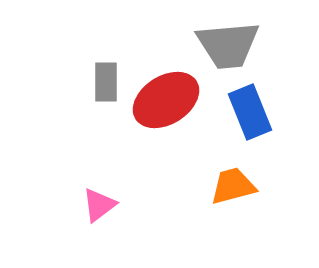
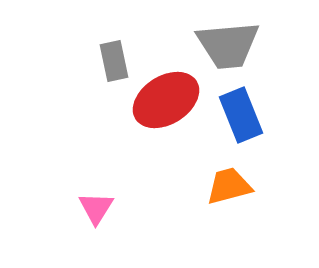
gray rectangle: moved 8 px right, 21 px up; rotated 12 degrees counterclockwise
blue rectangle: moved 9 px left, 3 px down
orange trapezoid: moved 4 px left
pink triangle: moved 3 px left, 3 px down; rotated 21 degrees counterclockwise
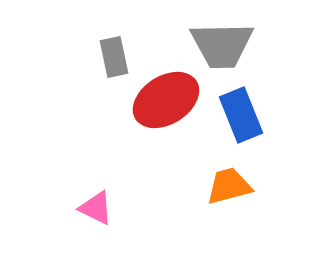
gray trapezoid: moved 6 px left; rotated 4 degrees clockwise
gray rectangle: moved 4 px up
pink triangle: rotated 36 degrees counterclockwise
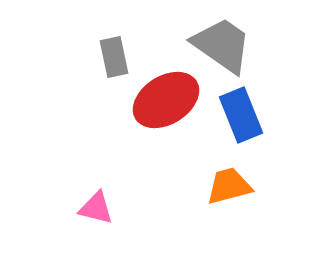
gray trapezoid: rotated 144 degrees counterclockwise
pink triangle: rotated 12 degrees counterclockwise
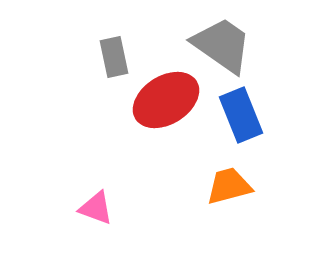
pink triangle: rotated 6 degrees clockwise
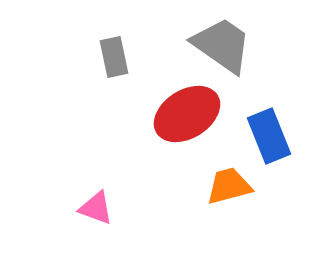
red ellipse: moved 21 px right, 14 px down
blue rectangle: moved 28 px right, 21 px down
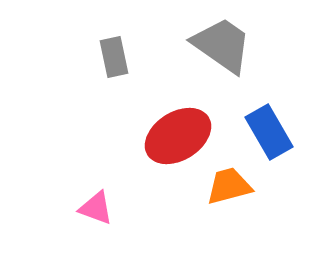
red ellipse: moved 9 px left, 22 px down
blue rectangle: moved 4 px up; rotated 8 degrees counterclockwise
